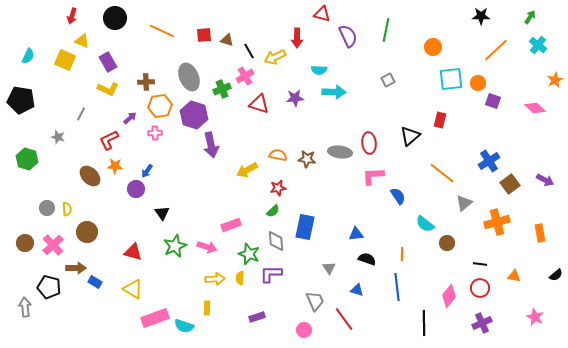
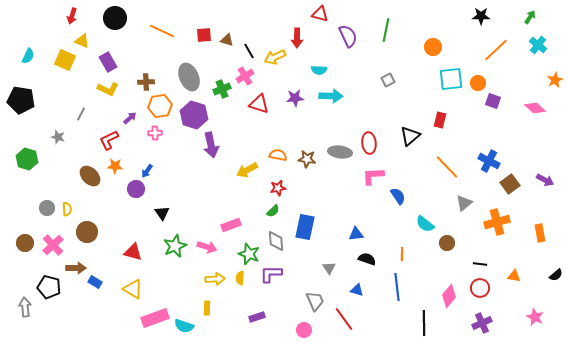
red triangle at (322, 14): moved 2 px left
cyan arrow at (334, 92): moved 3 px left, 4 px down
blue cross at (489, 161): rotated 30 degrees counterclockwise
orange line at (442, 173): moved 5 px right, 6 px up; rotated 8 degrees clockwise
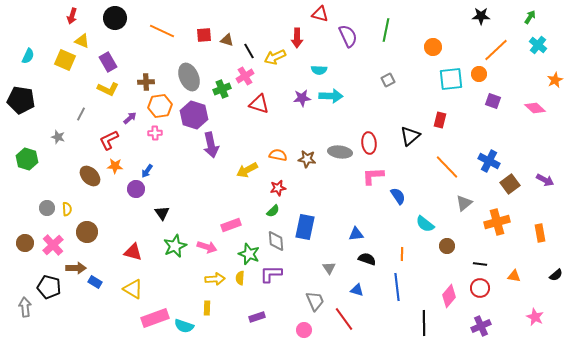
orange circle at (478, 83): moved 1 px right, 9 px up
purple star at (295, 98): moved 7 px right
brown circle at (447, 243): moved 3 px down
purple cross at (482, 323): moved 1 px left, 3 px down
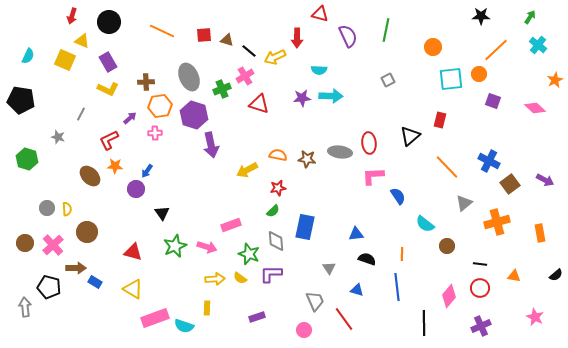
black circle at (115, 18): moved 6 px left, 4 px down
black line at (249, 51): rotated 21 degrees counterclockwise
yellow semicircle at (240, 278): rotated 56 degrees counterclockwise
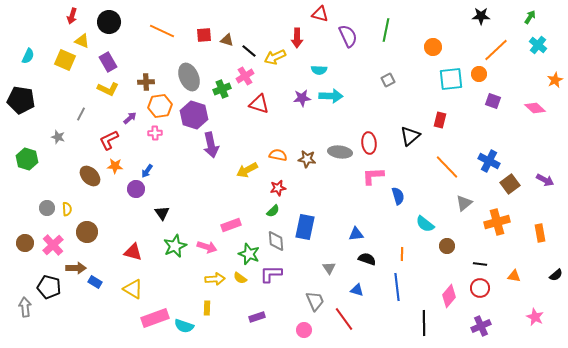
blue semicircle at (398, 196): rotated 18 degrees clockwise
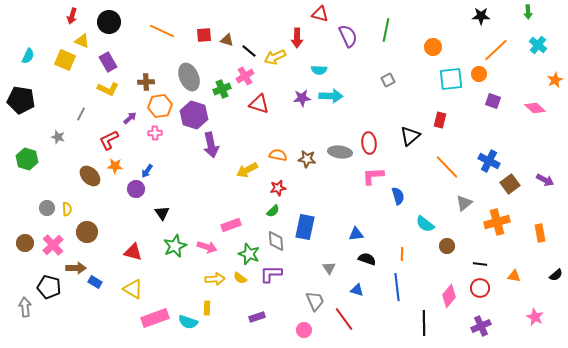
green arrow at (530, 17): moved 2 px left, 5 px up; rotated 144 degrees clockwise
cyan semicircle at (184, 326): moved 4 px right, 4 px up
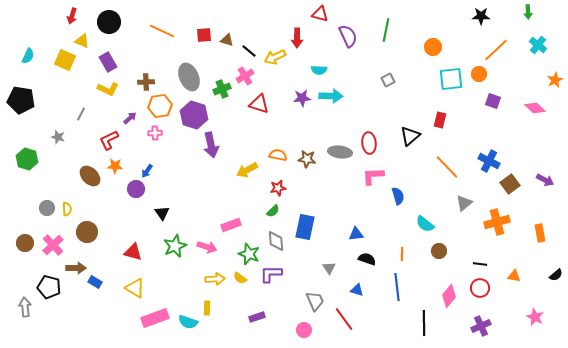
brown circle at (447, 246): moved 8 px left, 5 px down
yellow triangle at (133, 289): moved 2 px right, 1 px up
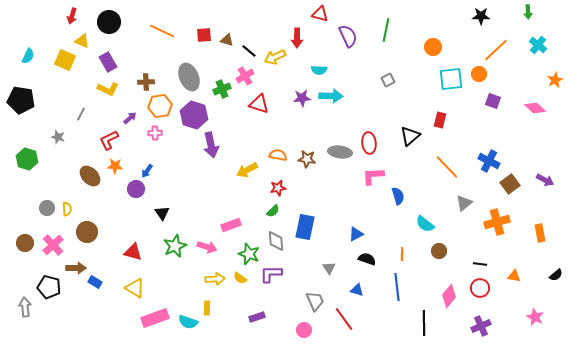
blue triangle at (356, 234): rotated 21 degrees counterclockwise
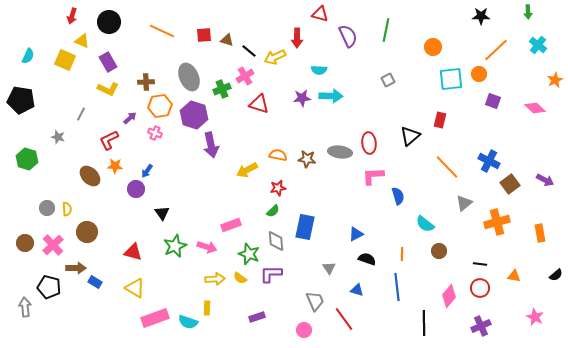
pink cross at (155, 133): rotated 24 degrees clockwise
